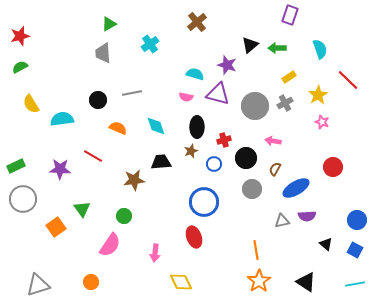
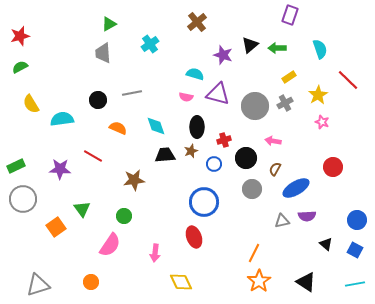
purple star at (227, 65): moved 4 px left, 10 px up
black trapezoid at (161, 162): moved 4 px right, 7 px up
orange line at (256, 250): moved 2 px left, 3 px down; rotated 36 degrees clockwise
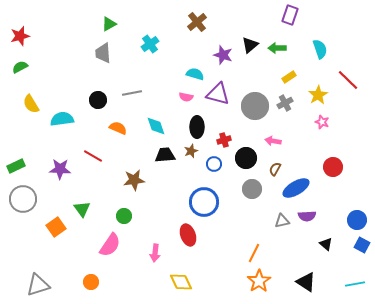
red ellipse at (194, 237): moved 6 px left, 2 px up
blue square at (355, 250): moved 7 px right, 5 px up
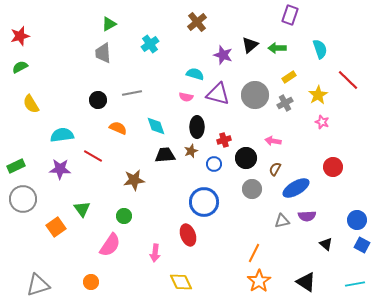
gray circle at (255, 106): moved 11 px up
cyan semicircle at (62, 119): moved 16 px down
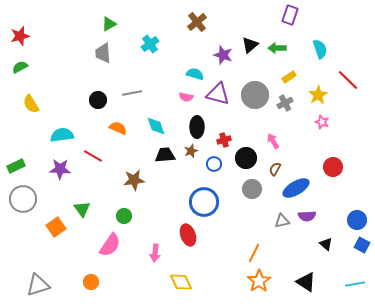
pink arrow at (273, 141): rotated 49 degrees clockwise
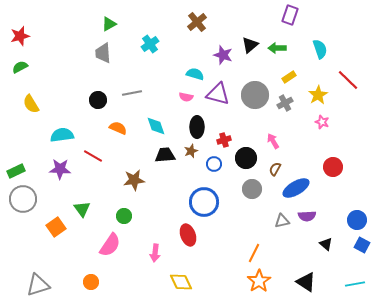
green rectangle at (16, 166): moved 5 px down
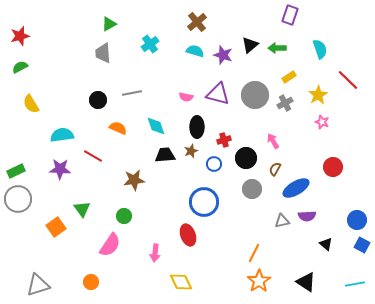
cyan semicircle at (195, 74): moved 23 px up
gray circle at (23, 199): moved 5 px left
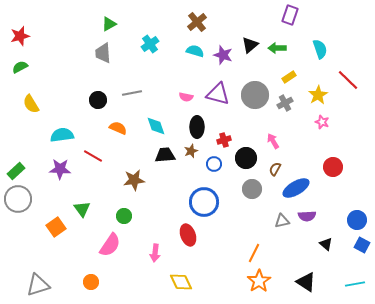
green rectangle at (16, 171): rotated 18 degrees counterclockwise
